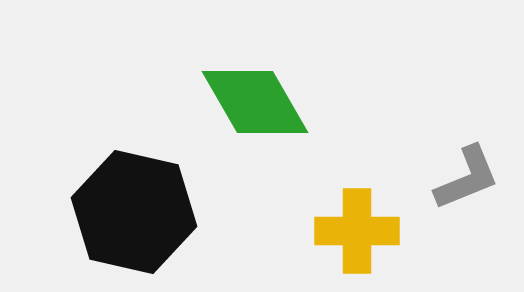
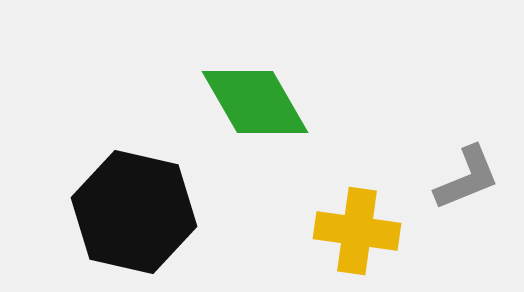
yellow cross: rotated 8 degrees clockwise
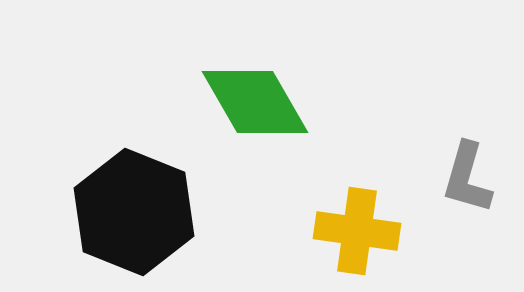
gray L-shape: rotated 128 degrees clockwise
black hexagon: rotated 9 degrees clockwise
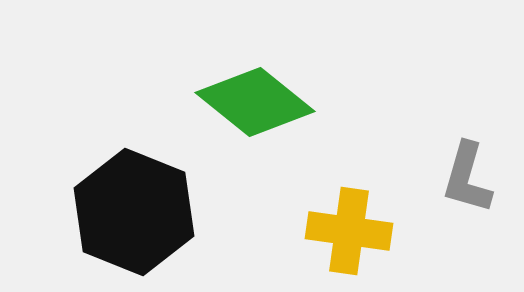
green diamond: rotated 21 degrees counterclockwise
yellow cross: moved 8 px left
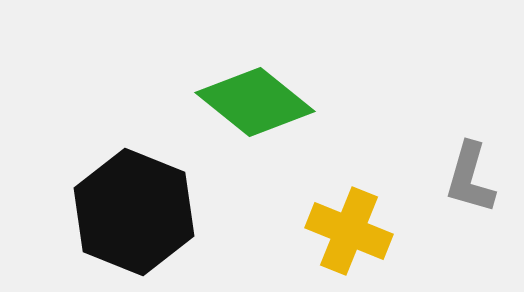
gray L-shape: moved 3 px right
yellow cross: rotated 14 degrees clockwise
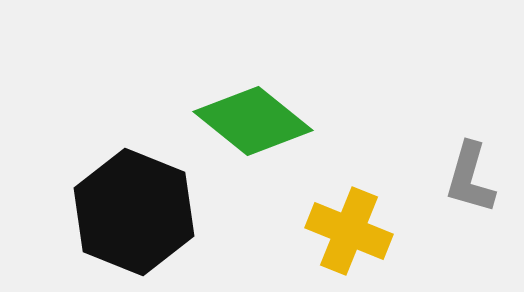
green diamond: moved 2 px left, 19 px down
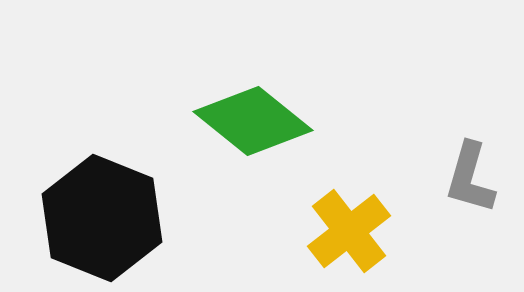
black hexagon: moved 32 px left, 6 px down
yellow cross: rotated 30 degrees clockwise
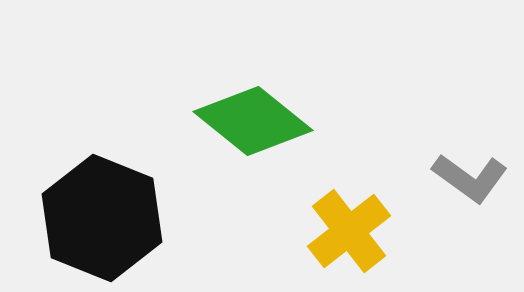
gray L-shape: rotated 70 degrees counterclockwise
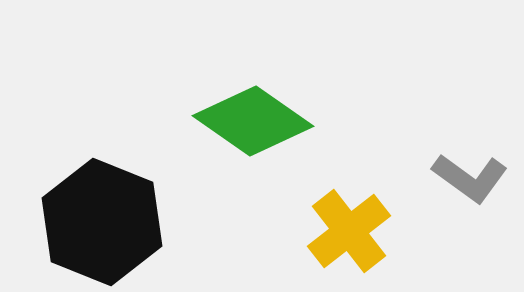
green diamond: rotated 4 degrees counterclockwise
black hexagon: moved 4 px down
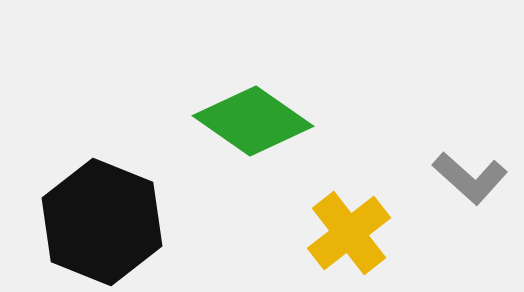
gray L-shape: rotated 6 degrees clockwise
yellow cross: moved 2 px down
